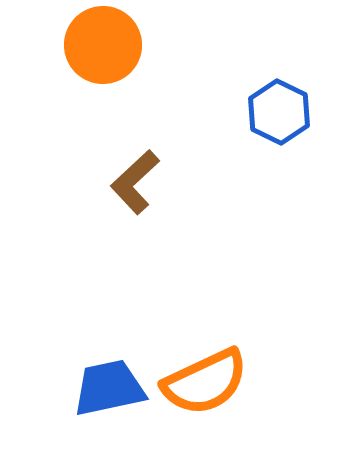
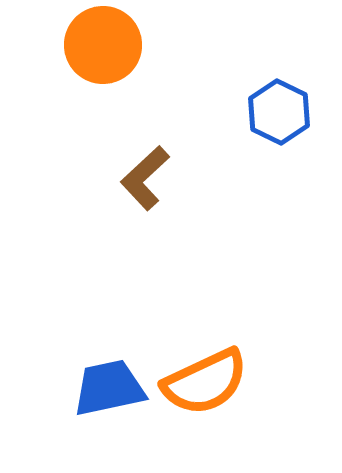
brown L-shape: moved 10 px right, 4 px up
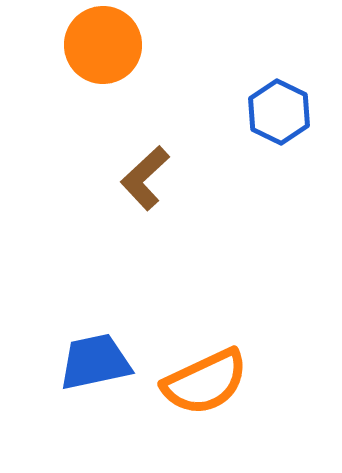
blue trapezoid: moved 14 px left, 26 px up
